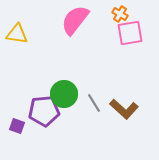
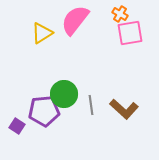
yellow triangle: moved 25 px right, 1 px up; rotated 40 degrees counterclockwise
gray line: moved 3 px left, 2 px down; rotated 24 degrees clockwise
purple square: rotated 14 degrees clockwise
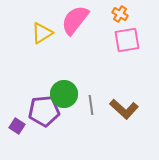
pink square: moved 3 px left, 7 px down
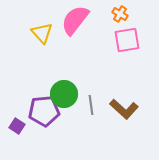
yellow triangle: rotated 40 degrees counterclockwise
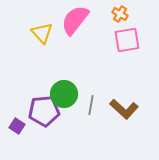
gray line: rotated 18 degrees clockwise
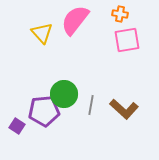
orange cross: rotated 21 degrees counterclockwise
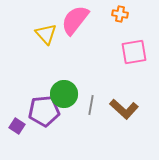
yellow triangle: moved 4 px right, 1 px down
pink square: moved 7 px right, 12 px down
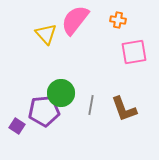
orange cross: moved 2 px left, 6 px down
green circle: moved 3 px left, 1 px up
brown L-shape: rotated 28 degrees clockwise
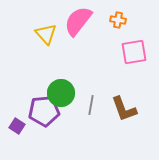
pink semicircle: moved 3 px right, 1 px down
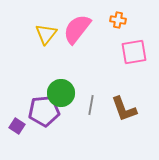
pink semicircle: moved 1 px left, 8 px down
yellow triangle: rotated 20 degrees clockwise
